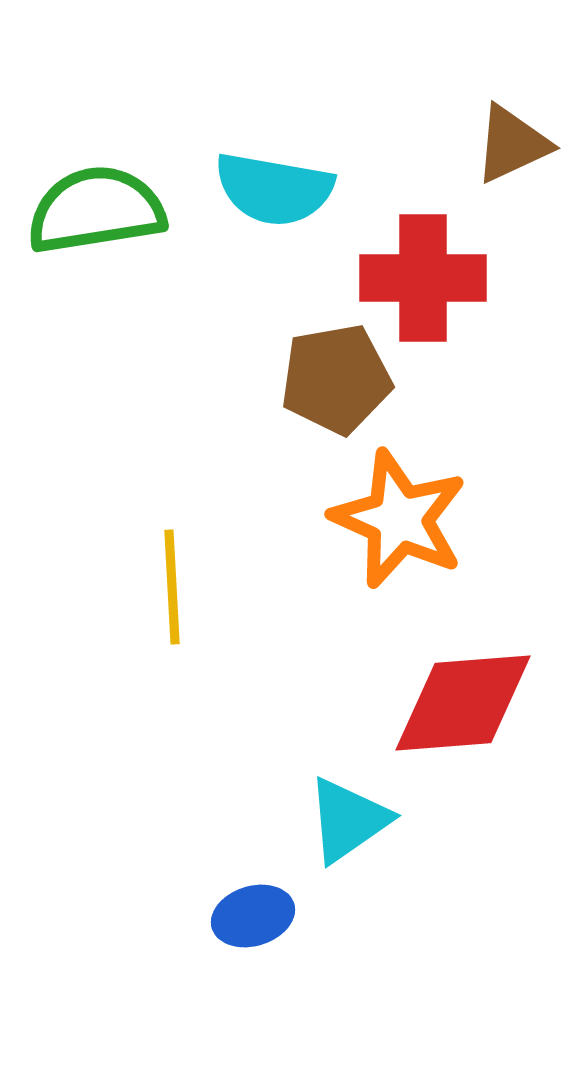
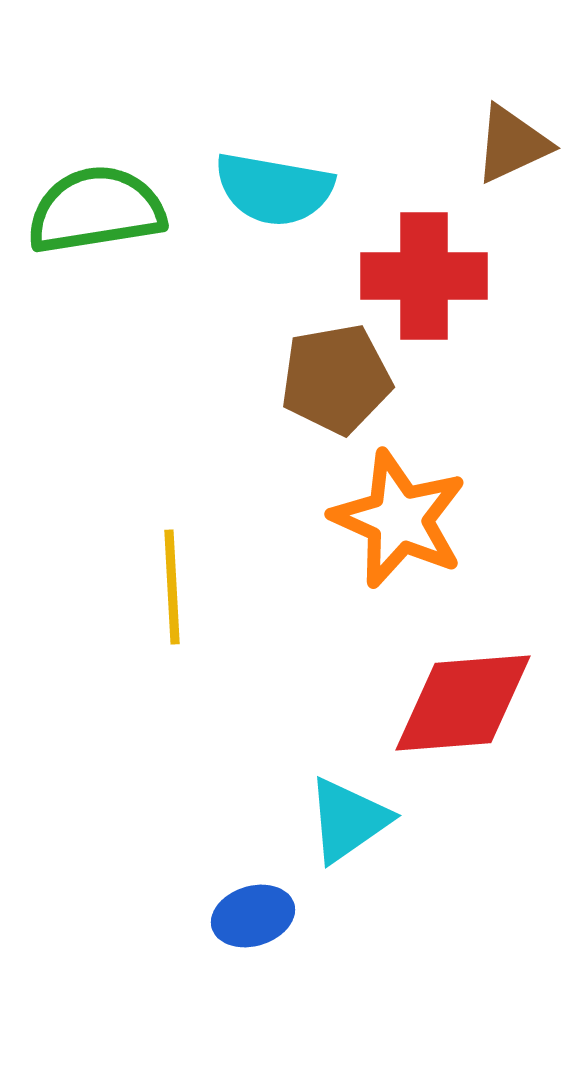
red cross: moved 1 px right, 2 px up
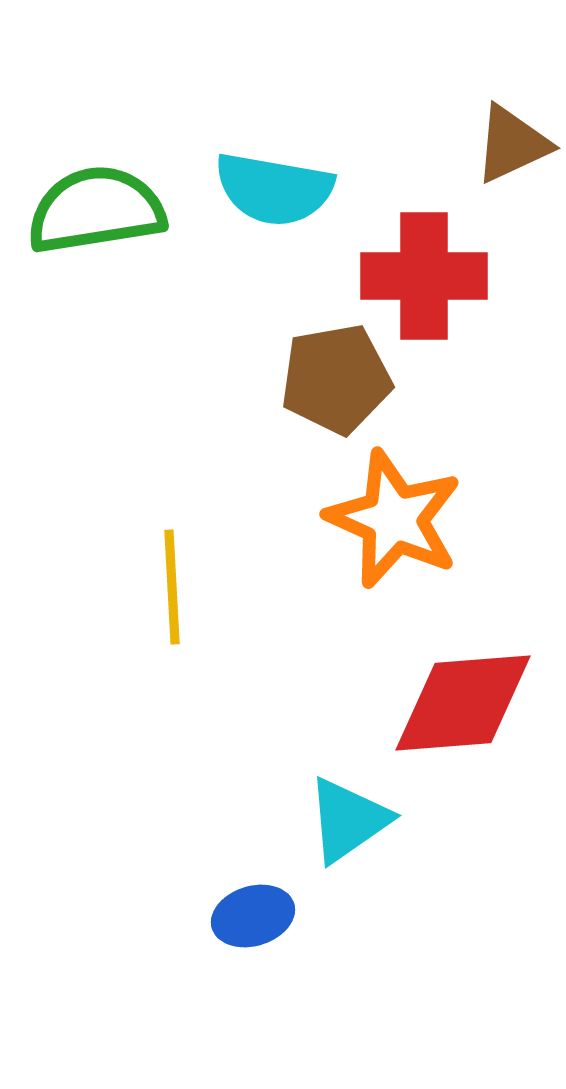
orange star: moved 5 px left
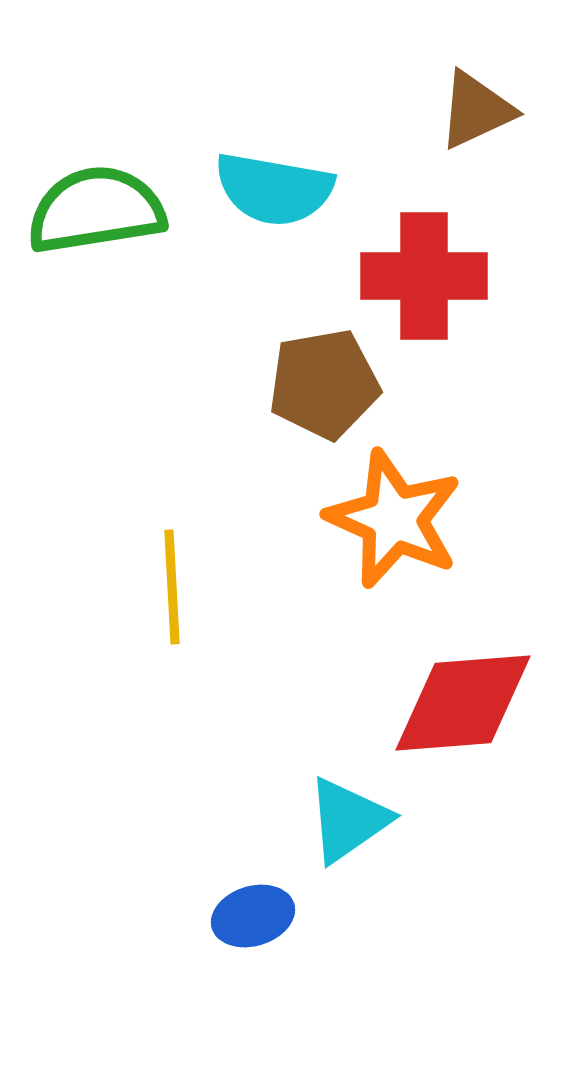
brown triangle: moved 36 px left, 34 px up
brown pentagon: moved 12 px left, 5 px down
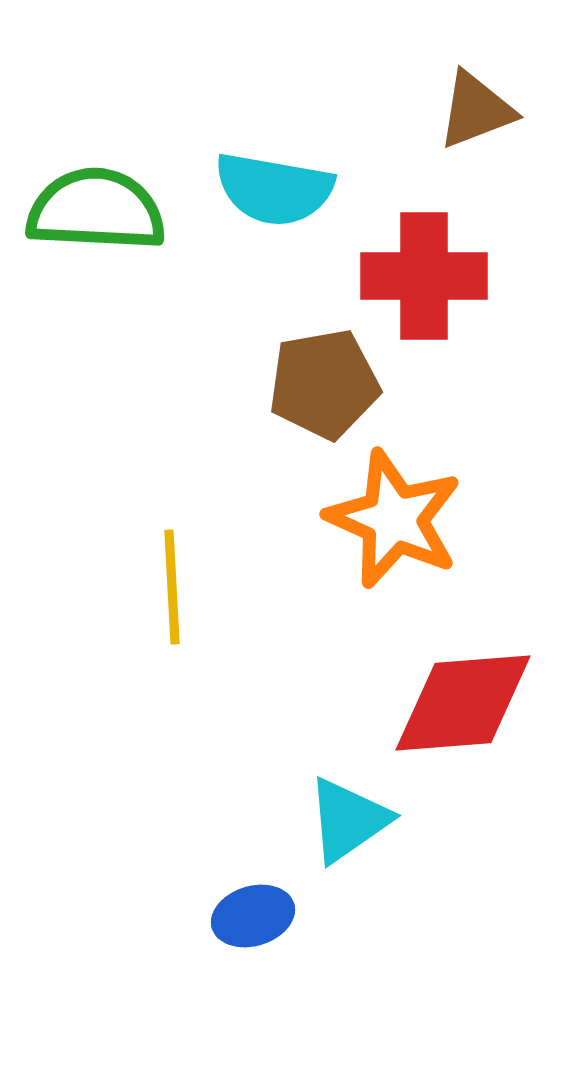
brown triangle: rotated 4 degrees clockwise
green semicircle: rotated 12 degrees clockwise
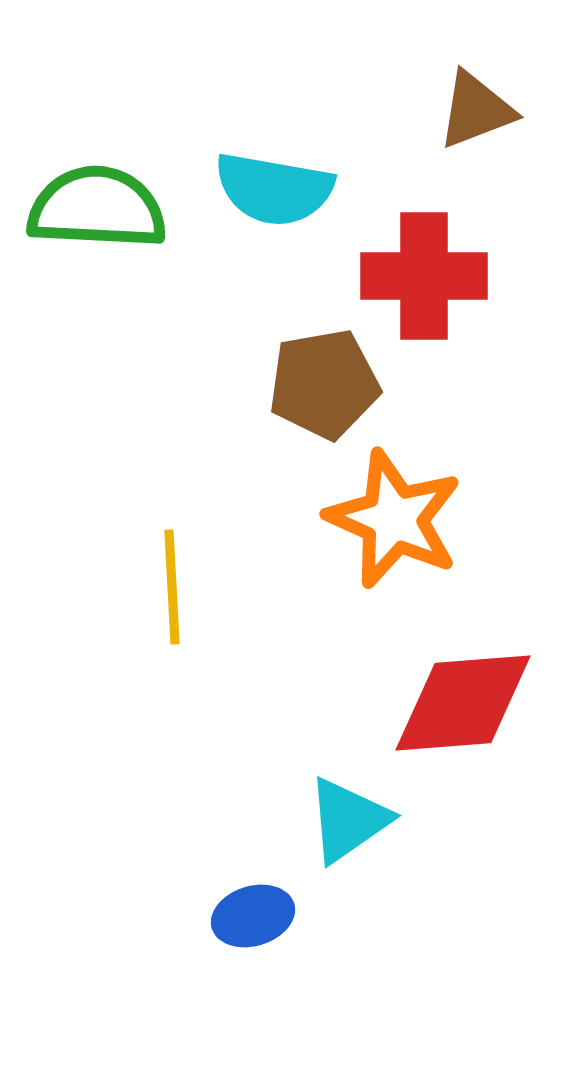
green semicircle: moved 1 px right, 2 px up
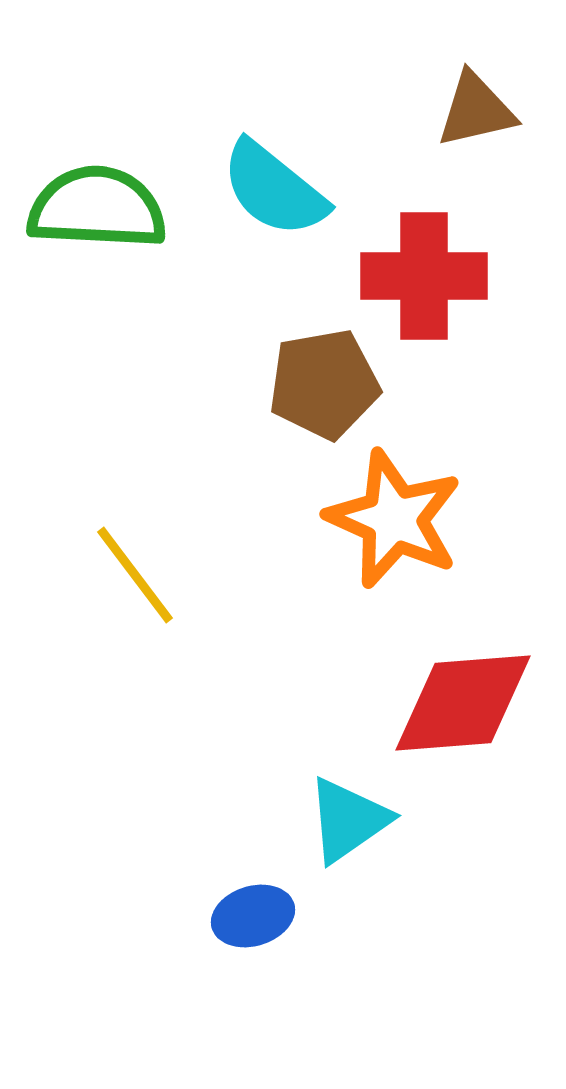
brown triangle: rotated 8 degrees clockwise
cyan semicircle: rotated 29 degrees clockwise
yellow line: moved 37 px left, 12 px up; rotated 34 degrees counterclockwise
